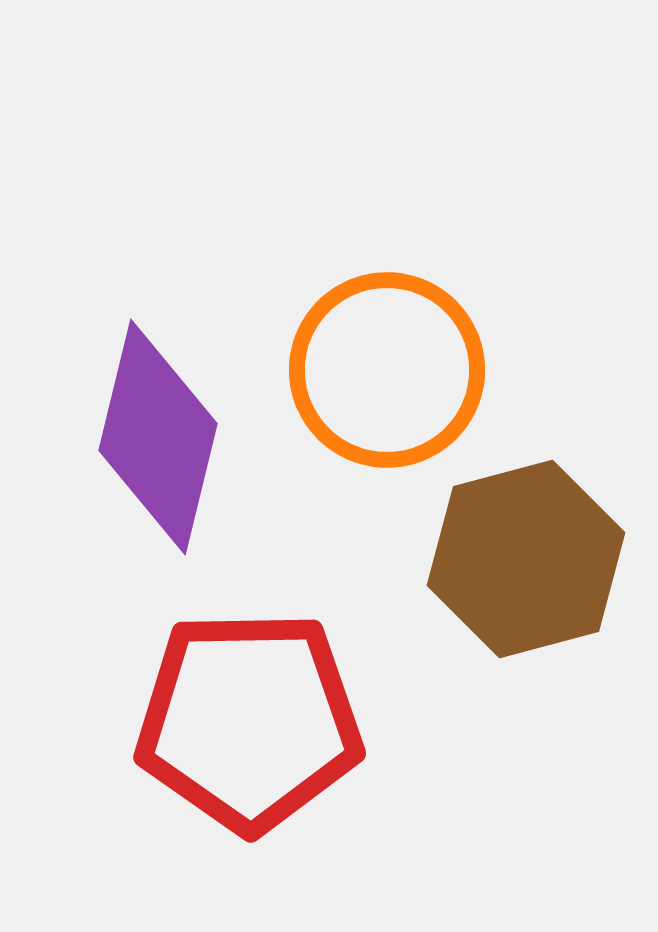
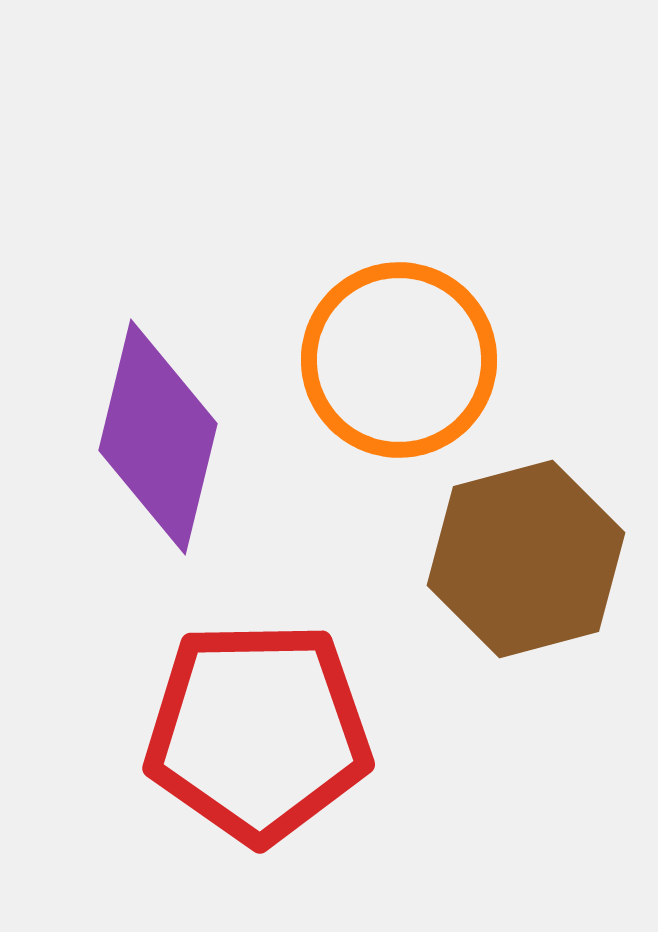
orange circle: moved 12 px right, 10 px up
red pentagon: moved 9 px right, 11 px down
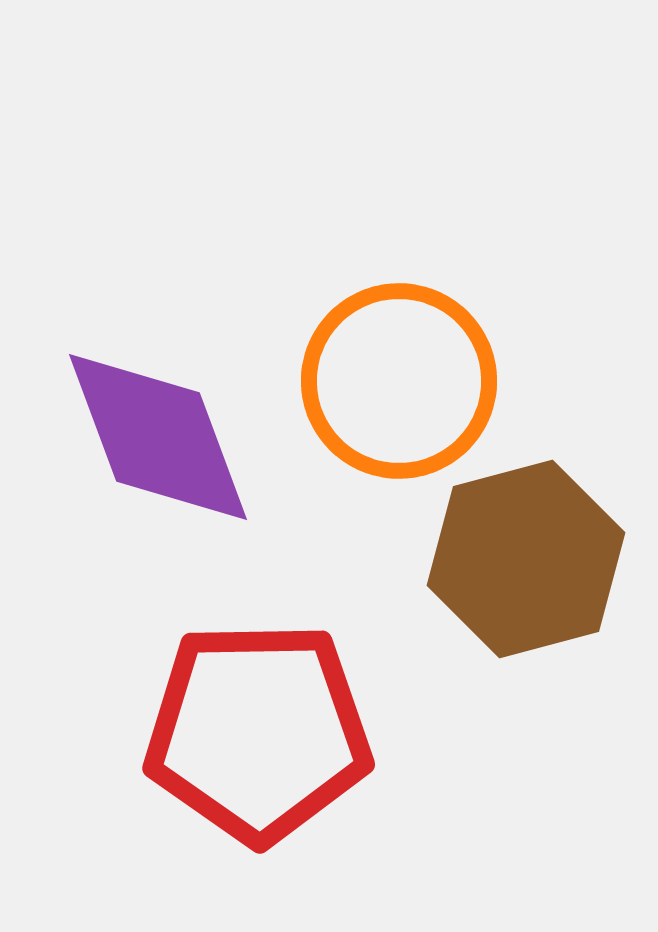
orange circle: moved 21 px down
purple diamond: rotated 34 degrees counterclockwise
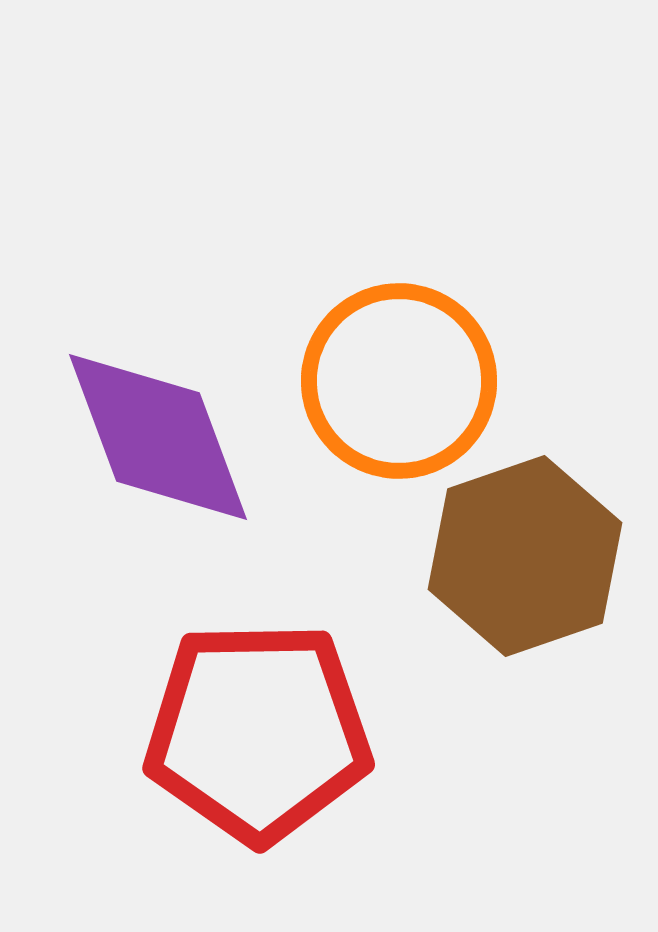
brown hexagon: moved 1 px left, 3 px up; rotated 4 degrees counterclockwise
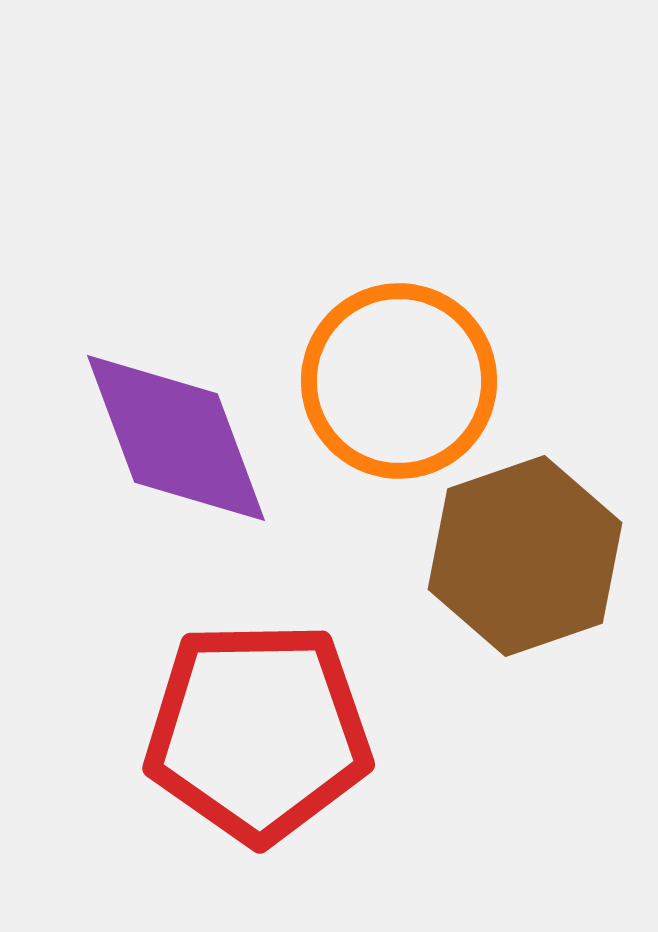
purple diamond: moved 18 px right, 1 px down
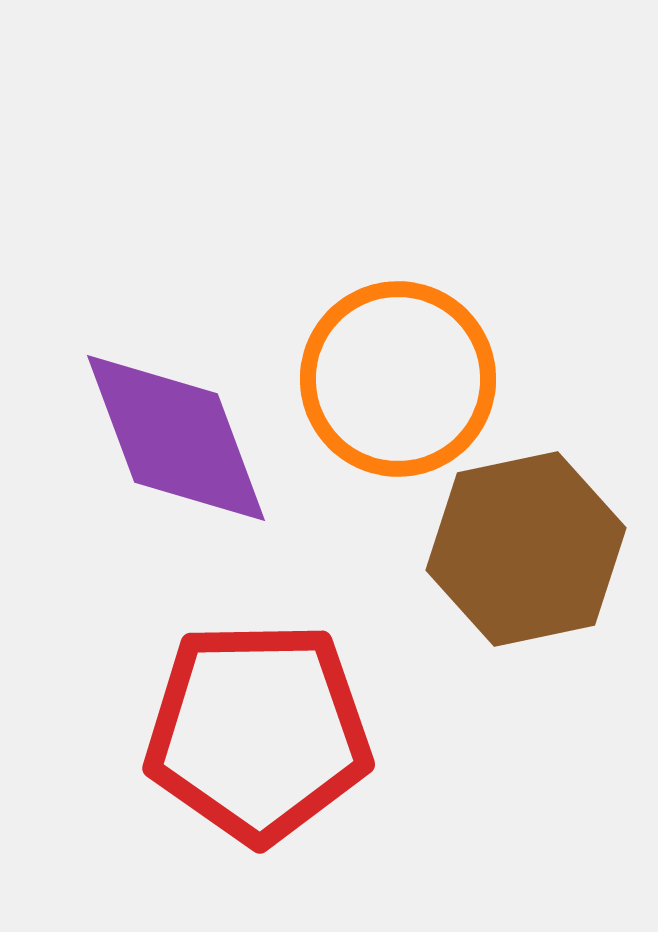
orange circle: moved 1 px left, 2 px up
brown hexagon: moved 1 px right, 7 px up; rotated 7 degrees clockwise
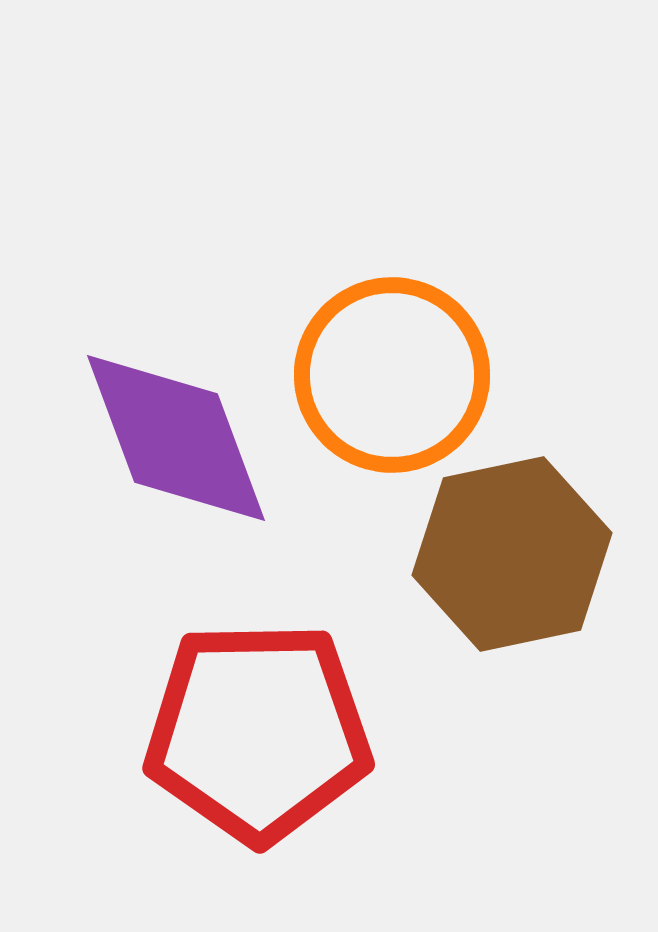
orange circle: moved 6 px left, 4 px up
brown hexagon: moved 14 px left, 5 px down
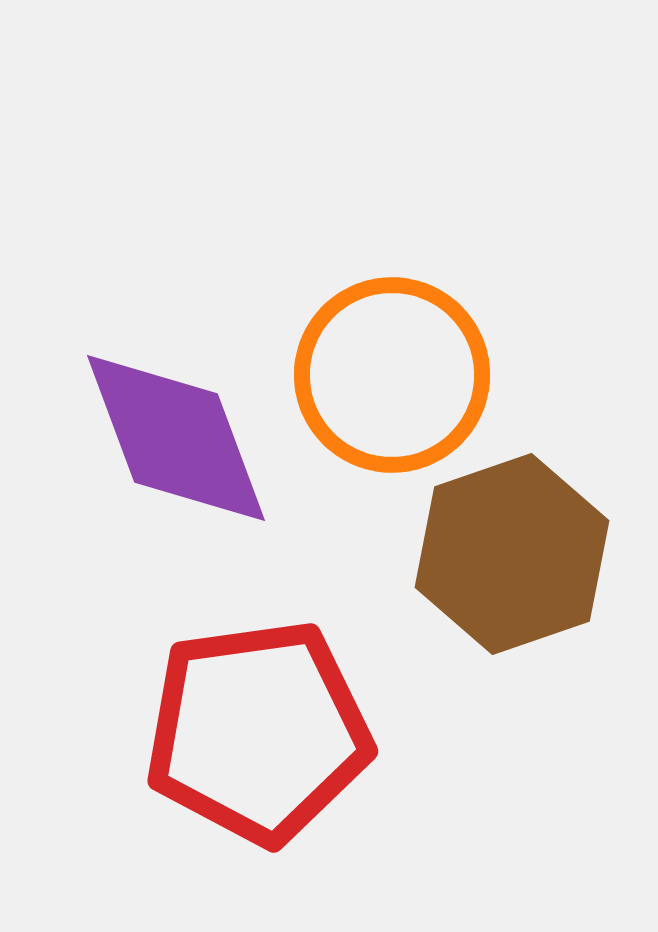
brown hexagon: rotated 7 degrees counterclockwise
red pentagon: rotated 7 degrees counterclockwise
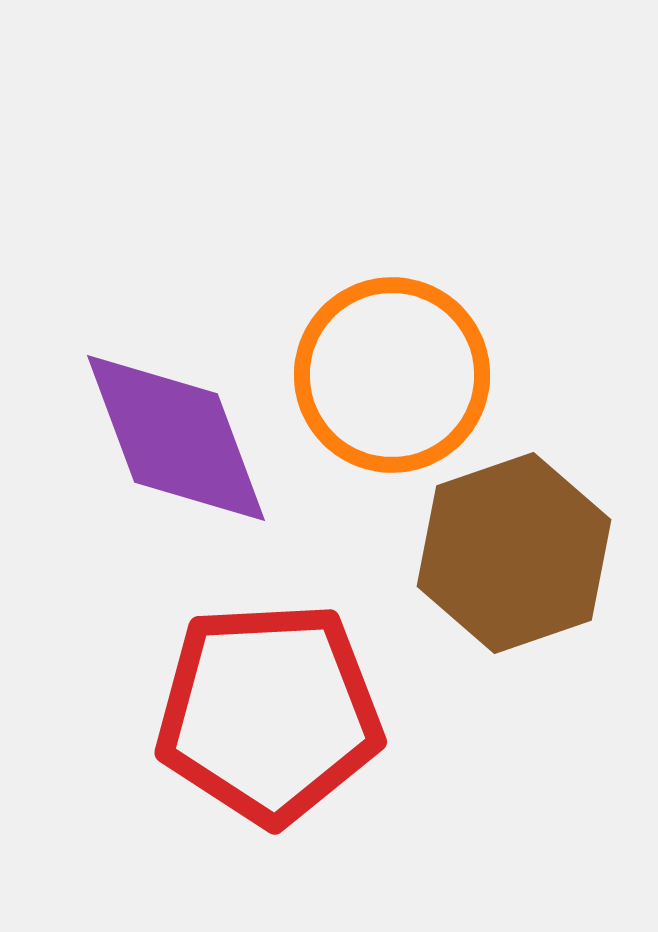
brown hexagon: moved 2 px right, 1 px up
red pentagon: moved 11 px right, 19 px up; rotated 5 degrees clockwise
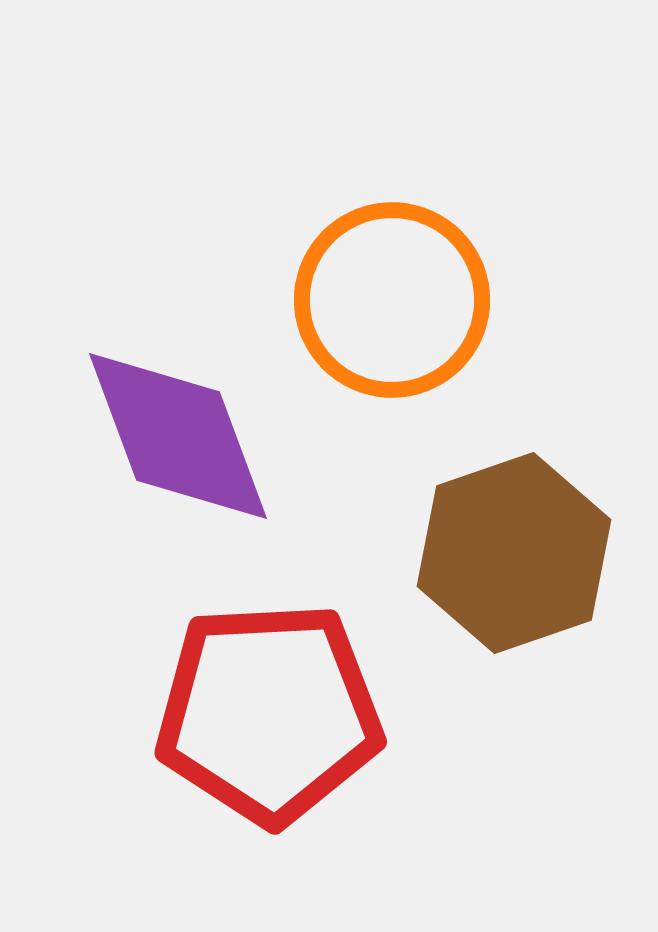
orange circle: moved 75 px up
purple diamond: moved 2 px right, 2 px up
